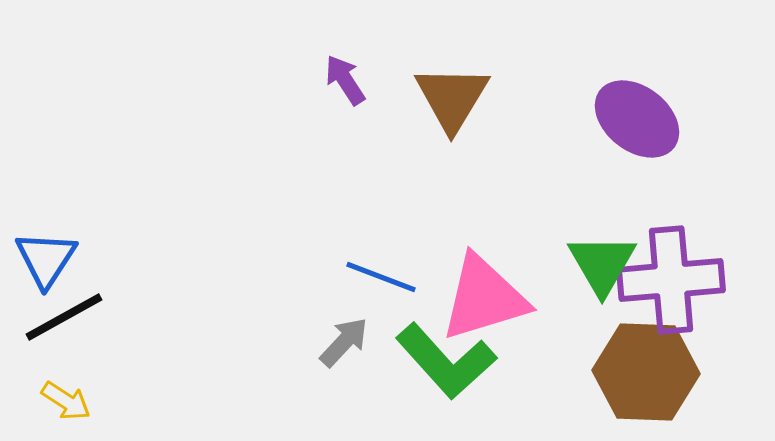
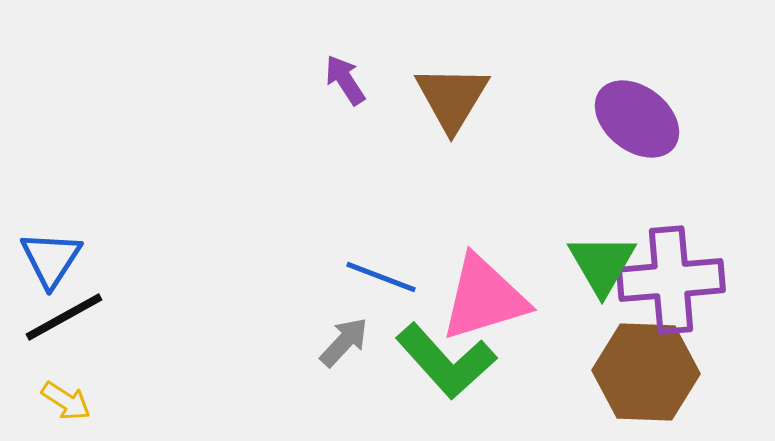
blue triangle: moved 5 px right
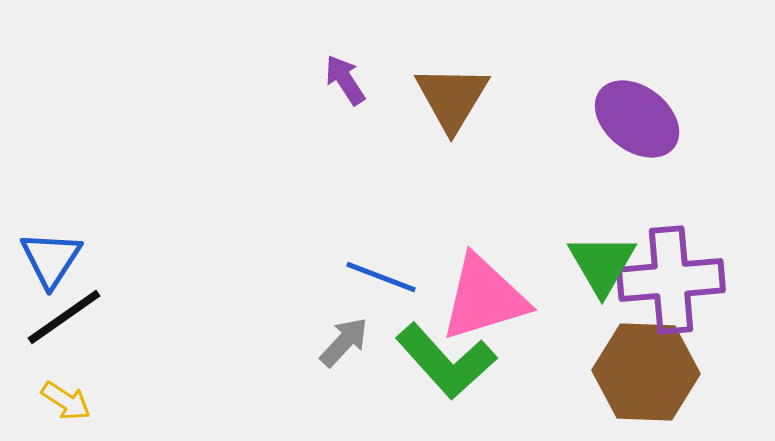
black line: rotated 6 degrees counterclockwise
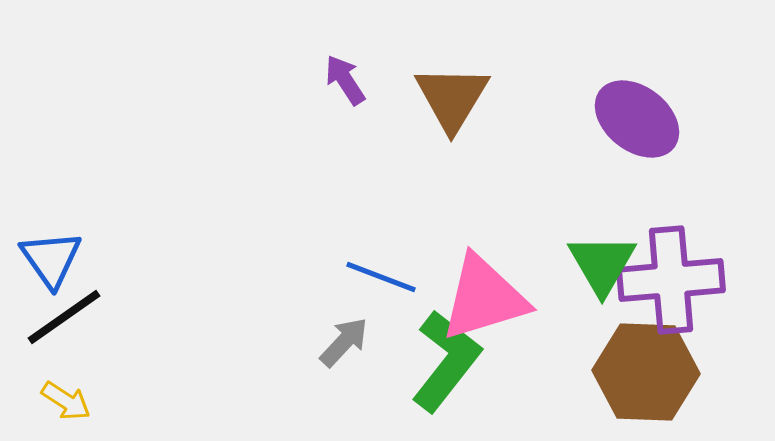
blue triangle: rotated 8 degrees counterclockwise
green L-shape: rotated 100 degrees counterclockwise
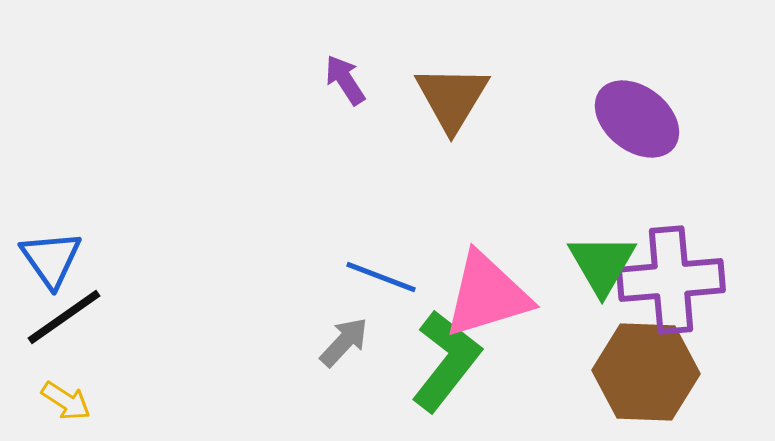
pink triangle: moved 3 px right, 3 px up
